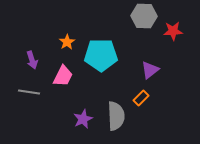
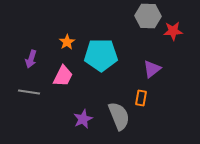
gray hexagon: moved 4 px right
purple arrow: moved 1 px left, 1 px up; rotated 36 degrees clockwise
purple triangle: moved 2 px right, 1 px up
orange rectangle: rotated 35 degrees counterclockwise
gray semicircle: moved 3 px right; rotated 20 degrees counterclockwise
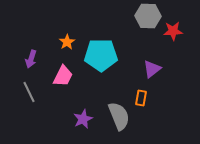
gray line: rotated 55 degrees clockwise
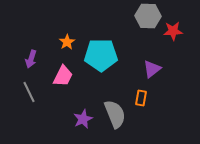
gray semicircle: moved 4 px left, 2 px up
